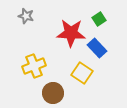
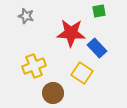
green square: moved 8 px up; rotated 24 degrees clockwise
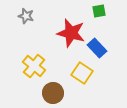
red star: rotated 12 degrees clockwise
yellow cross: rotated 30 degrees counterclockwise
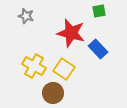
blue rectangle: moved 1 px right, 1 px down
yellow cross: rotated 10 degrees counterclockwise
yellow square: moved 18 px left, 4 px up
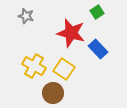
green square: moved 2 px left, 1 px down; rotated 24 degrees counterclockwise
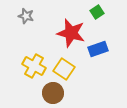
blue rectangle: rotated 66 degrees counterclockwise
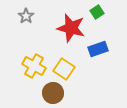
gray star: rotated 21 degrees clockwise
red star: moved 5 px up
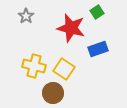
yellow cross: rotated 15 degrees counterclockwise
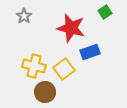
green square: moved 8 px right
gray star: moved 2 px left
blue rectangle: moved 8 px left, 3 px down
yellow square: rotated 20 degrees clockwise
brown circle: moved 8 px left, 1 px up
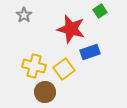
green square: moved 5 px left, 1 px up
gray star: moved 1 px up
red star: moved 1 px down
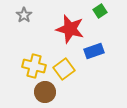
red star: moved 1 px left
blue rectangle: moved 4 px right, 1 px up
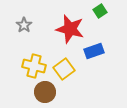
gray star: moved 10 px down
